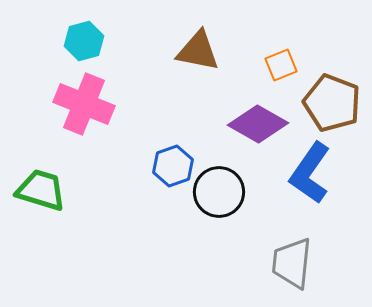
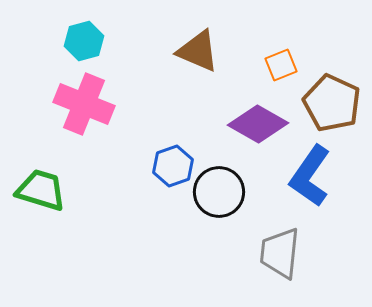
brown triangle: rotated 12 degrees clockwise
brown pentagon: rotated 4 degrees clockwise
blue L-shape: moved 3 px down
gray trapezoid: moved 12 px left, 10 px up
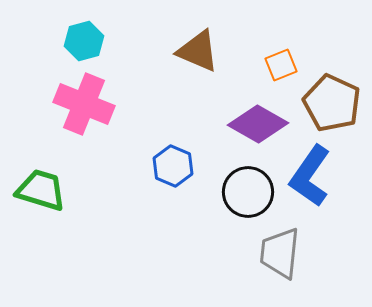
blue hexagon: rotated 18 degrees counterclockwise
black circle: moved 29 px right
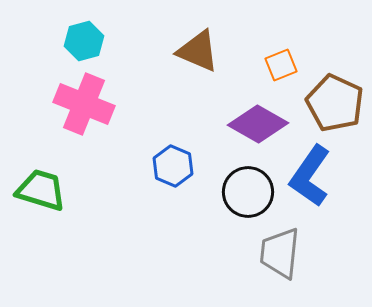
brown pentagon: moved 3 px right
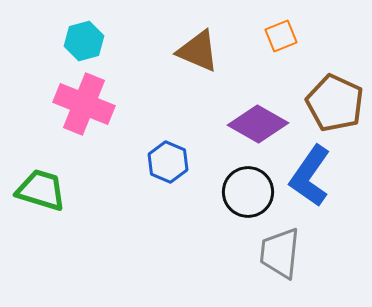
orange square: moved 29 px up
blue hexagon: moved 5 px left, 4 px up
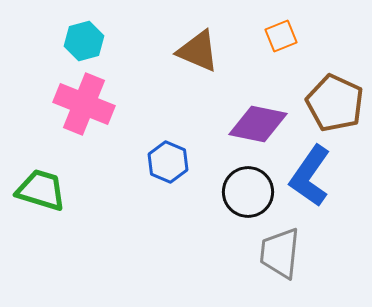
purple diamond: rotated 18 degrees counterclockwise
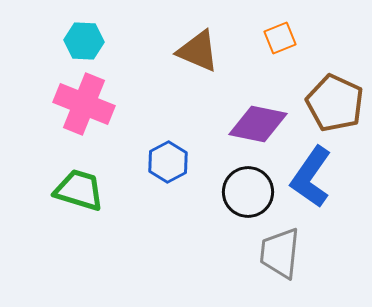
orange square: moved 1 px left, 2 px down
cyan hexagon: rotated 18 degrees clockwise
blue hexagon: rotated 9 degrees clockwise
blue L-shape: moved 1 px right, 1 px down
green trapezoid: moved 38 px right
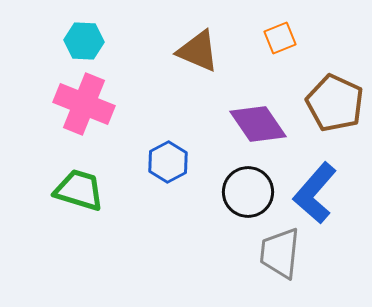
purple diamond: rotated 44 degrees clockwise
blue L-shape: moved 4 px right, 16 px down; rotated 6 degrees clockwise
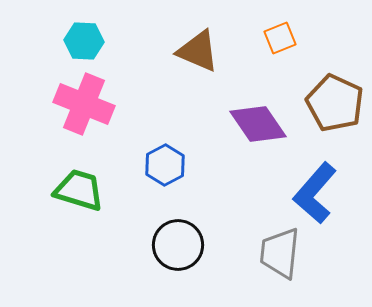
blue hexagon: moved 3 px left, 3 px down
black circle: moved 70 px left, 53 px down
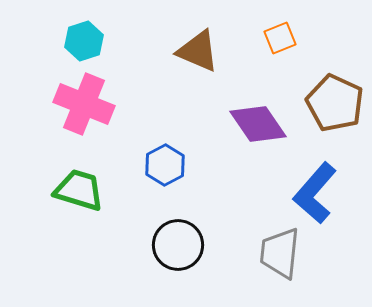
cyan hexagon: rotated 21 degrees counterclockwise
